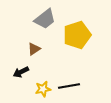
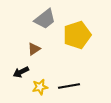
yellow star: moved 3 px left, 2 px up
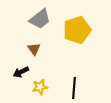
gray trapezoid: moved 5 px left
yellow pentagon: moved 5 px up
brown triangle: rotated 32 degrees counterclockwise
black line: moved 5 px right, 2 px down; rotated 75 degrees counterclockwise
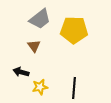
yellow pentagon: moved 3 px left; rotated 20 degrees clockwise
brown triangle: moved 3 px up
black arrow: rotated 42 degrees clockwise
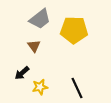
black arrow: moved 1 px right, 1 px down; rotated 56 degrees counterclockwise
black line: moved 3 px right; rotated 30 degrees counterclockwise
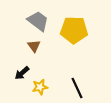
gray trapezoid: moved 2 px left, 2 px down; rotated 105 degrees counterclockwise
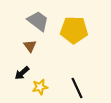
brown triangle: moved 4 px left
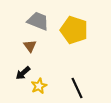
gray trapezoid: rotated 15 degrees counterclockwise
yellow pentagon: rotated 16 degrees clockwise
black arrow: moved 1 px right
yellow star: moved 1 px left, 1 px up; rotated 14 degrees counterclockwise
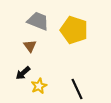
black line: moved 1 px down
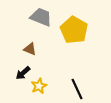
gray trapezoid: moved 3 px right, 4 px up
yellow pentagon: rotated 12 degrees clockwise
brown triangle: moved 3 px down; rotated 32 degrees counterclockwise
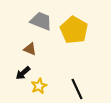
gray trapezoid: moved 4 px down
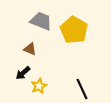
black line: moved 5 px right
